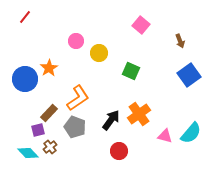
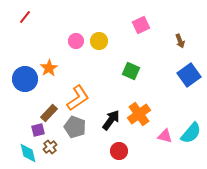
pink square: rotated 24 degrees clockwise
yellow circle: moved 12 px up
cyan diamond: rotated 30 degrees clockwise
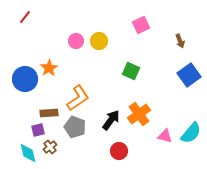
brown rectangle: rotated 42 degrees clockwise
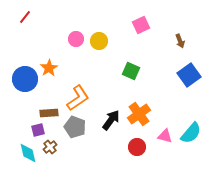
pink circle: moved 2 px up
red circle: moved 18 px right, 4 px up
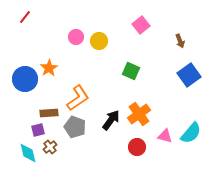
pink square: rotated 12 degrees counterclockwise
pink circle: moved 2 px up
